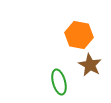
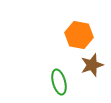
brown star: moved 2 px right; rotated 25 degrees clockwise
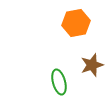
orange hexagon: moved 3 px left, 12 px up; rotated 20 degrees counterclockwise
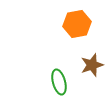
orange hexagon: moved 1 px right, 1 px down
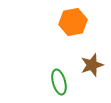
orange hexagon: moved 4 px left, 2 px up
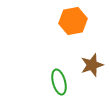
orange hexagon: moved 1 px up
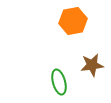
brown star: rotated 10 degrees clockwise
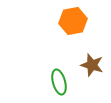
brown star: rotated 25 degrees clockwise
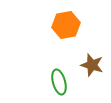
orange hexagon: moved 7 px left, 4 px down
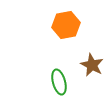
brown star: rotated 10 degrees clockwise
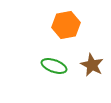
green ellipse: moved 5 px left, 16 px up; rotated 55 degrees counterclockwise
